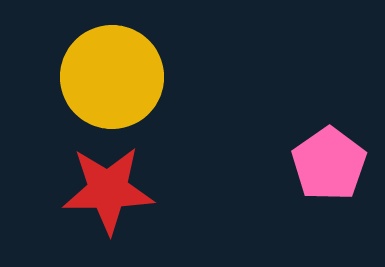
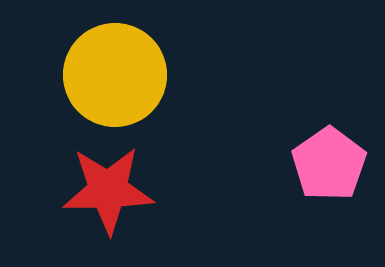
yellow circle: moved 3 px right, 2 px up
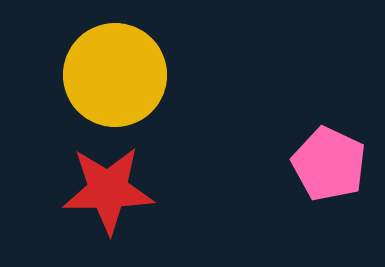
pink pentagon: rotated 12 degrees counterclockwise
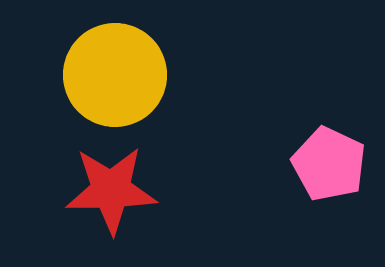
red star: moved 3 px right
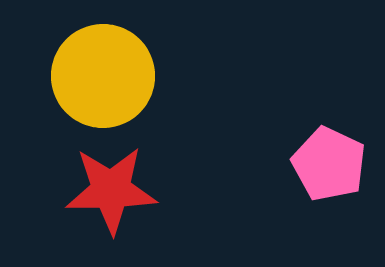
yellow circle: moved 12 px left, 1 px down
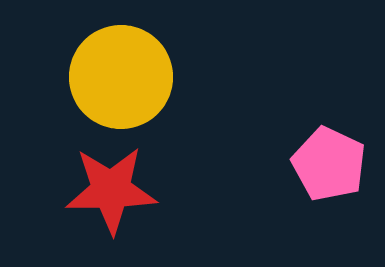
yellow circle: moved 18 px right, 1 px down
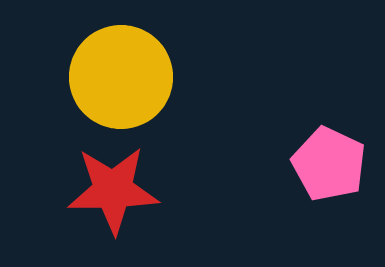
red star: moved 2 px right
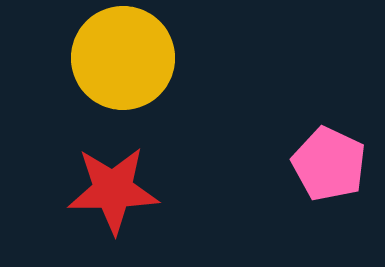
yellow circle: moved 2 px right, 19 px up
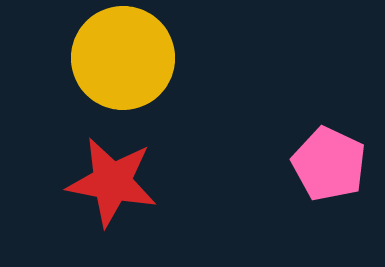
red star: moved 1 px left, 8 px up; rotated 12 degrees clockwise
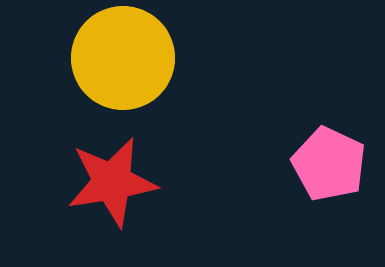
red star: rotated 20 degrees counterclockwise
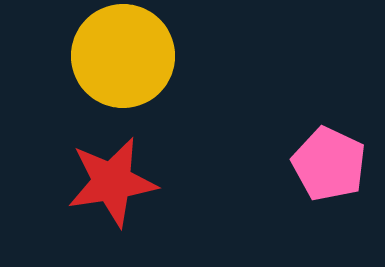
yellow circle: moved 2 px up
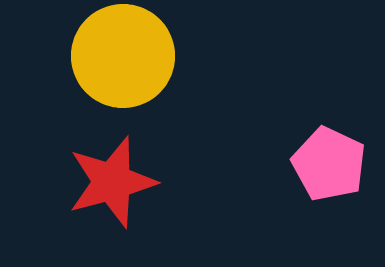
red star: rotated 6 degrees counterclockwise
